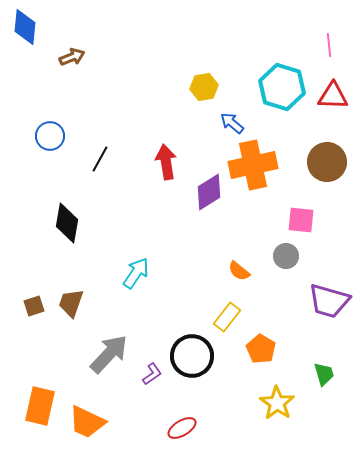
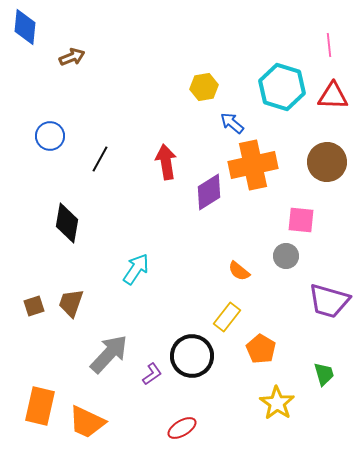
cyan arrow: moved 4 px up
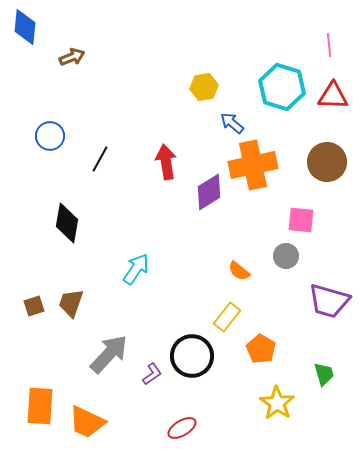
orange rectangle: rotated 9 degrees counterclockwise
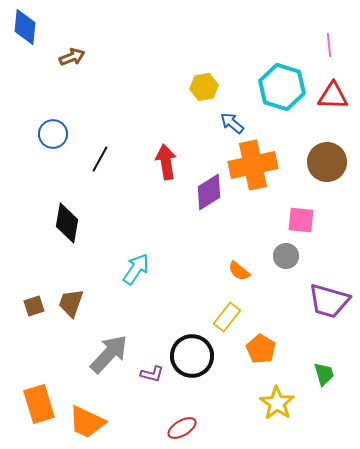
blue circle: moved 3 px right, 2 px up
purple L-shape: rotated 50 degrees clockwise
orange rectangle: moved 1 px left, 2 px up; rotated 21 degrees counterclockwise
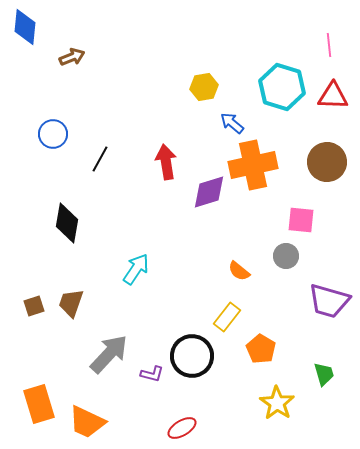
purple diamond: rotated 15 degrees clockwise
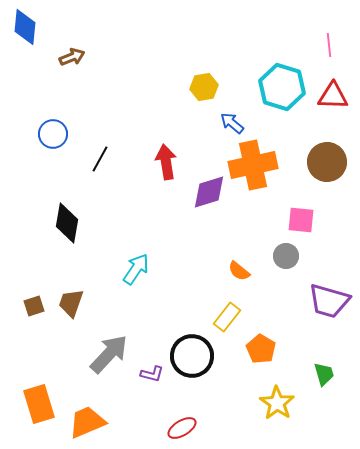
orange trapezoid: rotated 132 degrees clockwise
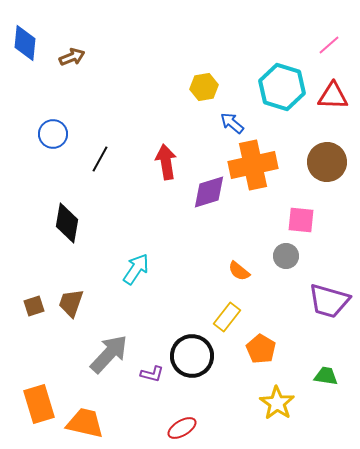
blue diamond: moved 16 px down
pink line: rotated 55 degrees clockwise
green trapezoid: moved 2 px right, 2 px down; rotated 65 degrees counterclockwise
orange trapezoid: moved 2 px left, 1 px down; rotated 36 degrees clockwise
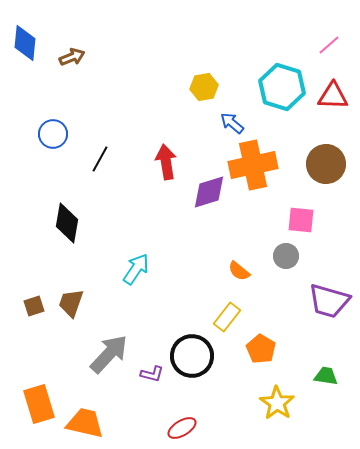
brown circle: moved 1 px left, 2 px down
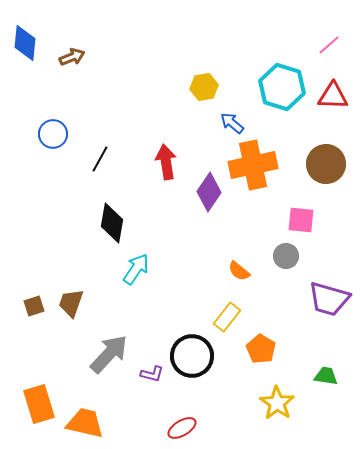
purple diamond: rotated 39 degrees counterclockwise
black diamond: moved 45 px right
purple trapezoid: moved 2 px up
